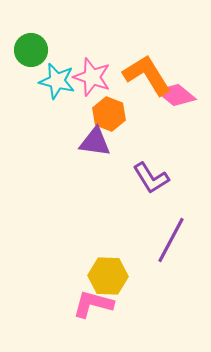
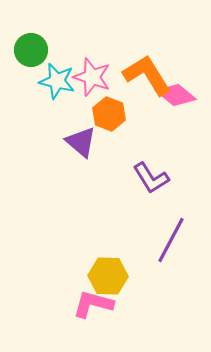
purple triangle: moved 14 px left; rotated 32 degrees clockwise
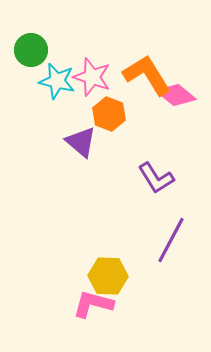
purple L-shape: moved 5 px right
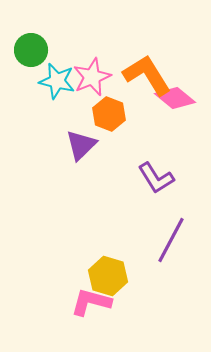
pink star: rotated 30 degrees clockwise
pink diamond: moved 1 px left, 3 px down
purple triangle: moved 3 px down; rotated 36 degrees clockwise
yellow hexagon: rotated 15 degrees clockwise
pink L-shape: moved 2 px left, 2 px up
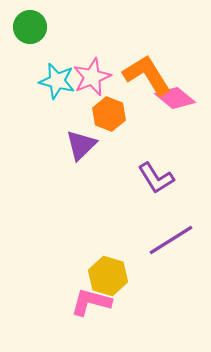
green circle: moved 1 px left, 23 px up
purple line: rotated 30 degrees clockwise
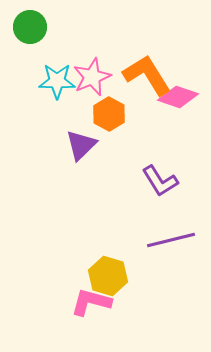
cyan star: rotated 12 degrees counterclockwise
pink diamond: moved 3 px right, 1 px up; rotated 21 degrees counterclockwise
orange hexagon: rotated 8 degrees clockwise
purple L-shape: moved 4 px right, 3 px down
purple line: rotated 18 degrees clockwise
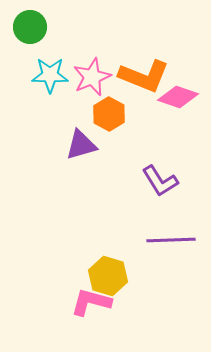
orange L-shape: moved 3 px left, 1 px down; rotated 144 degrees clockwise
cyan star: moved 7 px left, 6 px up
purple triangle: rotated 28 degrees clockwise
purple line: rotated 12 degrees clockwise
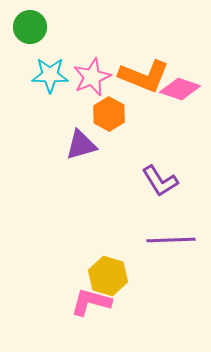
pink diamond: moved 2 px right, 8 px up
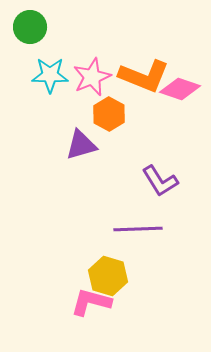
purple line: moved 33 px left, 11 px up
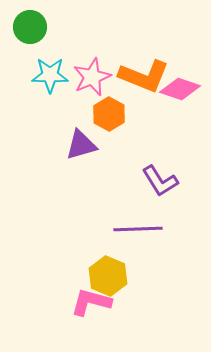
yellow hexagon: rotated 6 degrees clockwise
